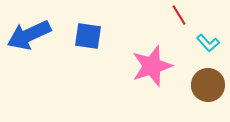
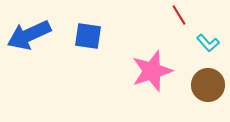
pink star: moved 5 px down
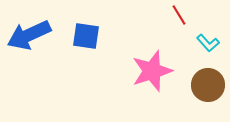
blue square: moved 2 px left
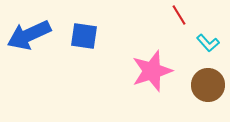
blue square: moved 2 px left
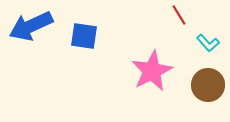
blue arrow: moved 2 px right, 9 px up
pink star: rotated 9 degrees counterclockwise
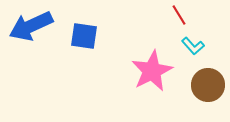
cyan L-shape: moved 15 px left, 3 px down
